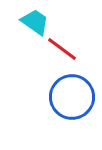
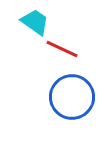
red line: rotated 12 degrees counterclockwise
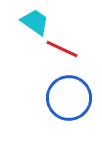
blue circle: moved 3 px left, 1 px down
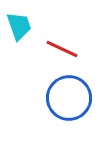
cyan trapezoid: moved 16 px left, 4 px down; rotated 36 degrees clockwise
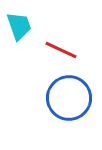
red line: moved 1 px left, 1 px down
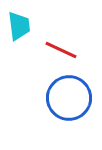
cyan trapezoid: rotated 12 degrees clockwise
